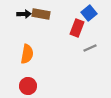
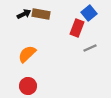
black arrow: rotated 24 degrees counterclockwise
orange semicircle: rotated 144 degrees counterclockwise
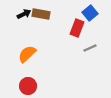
blue square: moved 1 px right
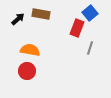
black arrow: moved 6 px left, 5 px down; rotated 16 degrees counterclockwise
gray line: rotated 48 degrees counterclockwise
orange semicircle: moved 3 px right, 4 px up; rotated 54 degrees clockwise
red circle: moved 1 px left, 15 px up
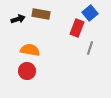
black arrow: rotated 24 degrees clockwise
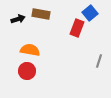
gray line: moved 9 px right, 13 px down
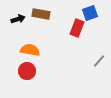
blue square: rotated 21 degrees clockwise
gray line: rotated 24 degrees clockwise
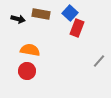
blue square: moved 20 px left; rotated 28 degrees counterclockwise
black arrow: rotated 32 degrees clockwise
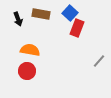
black arrow: rotated 56 degrees clockwise
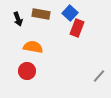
orange semicircle: moved 3 px right, 3 px up
gray line: moved 15 px down
